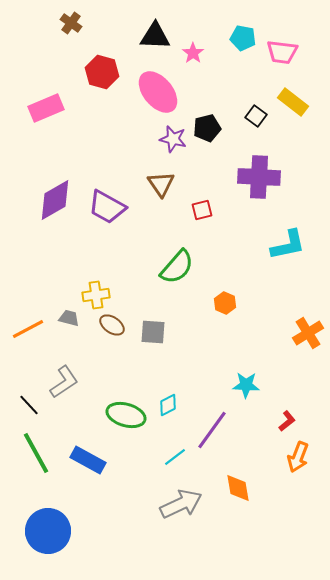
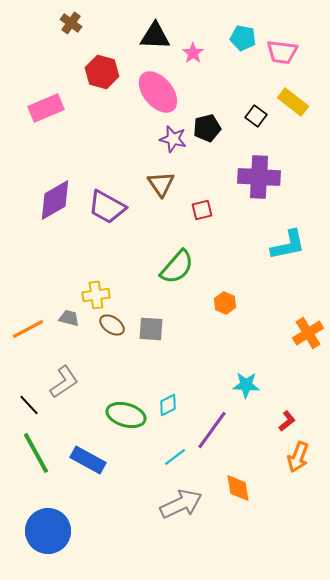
gray square: moved 2 px left, 3 px up
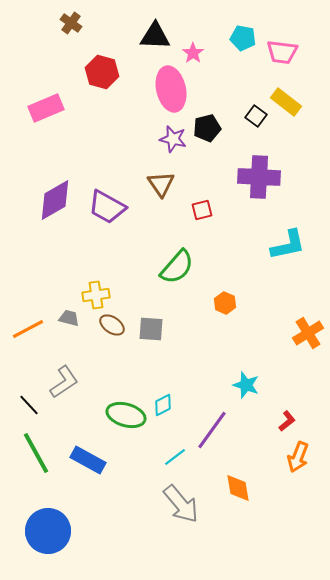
pink ellipse: moved 13 px right, 3 px up; rotated 27 degrees clockwise
yellow rectangle: moved 7 px left
cyan star: rotated 16 degrees clockwise
cyan diamond: moved 5 px left
gray arrow: rotated 75 degrees clockwise
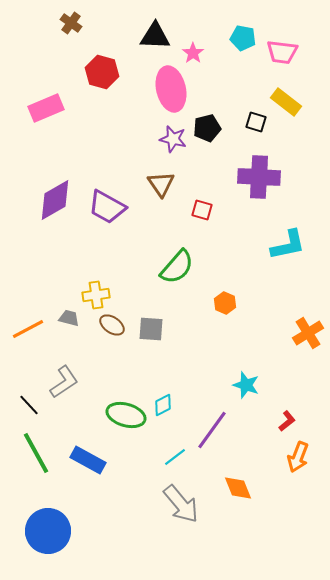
black square: moved 6 px down; rotated 20 degrees counterclockwise
red square: rotated 30 degrees clockwise
orange diamond: rotated 12 degrees counterclockwise
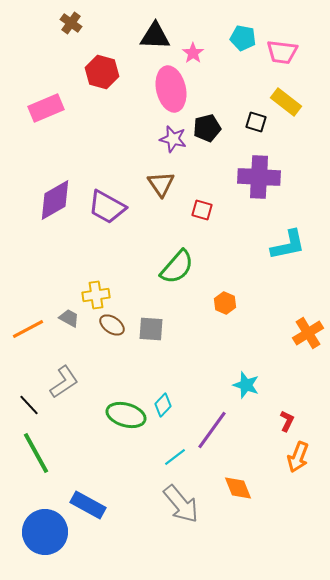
gray trapezoid: rotated 15 degrees clockwise
cyan diamond: rotated 20 degrees counterclockwise
red L-shape: rotated 25 degrees counterclockwise
blue rectangle: moved 45 px down
blue circle: moved 3 px left, 1 px down
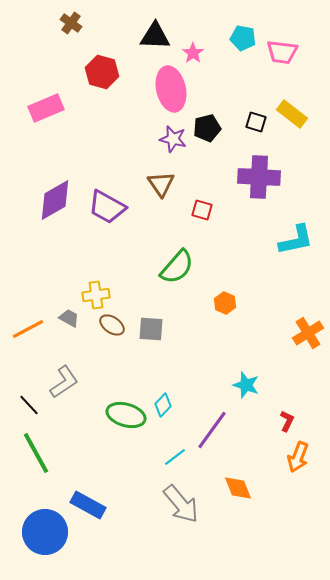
yellow rectangle: moved 6 px right, 12 px down
cyan L-shape: moved 8 px right, 5 px up
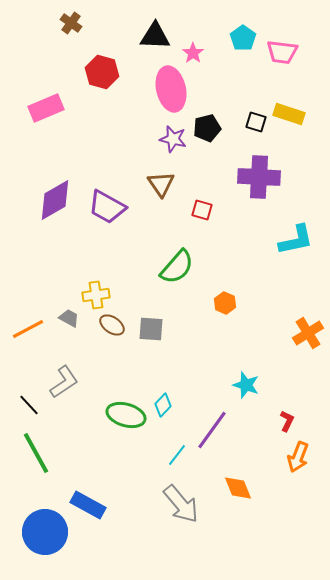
cyan pentagon: rotated 25 degrees clockwise
yellow rectangle: moved 3 px left; rotated 20 degrees counterclockwise
cyan line: moved 2 px right, 2 px up; rotated 15 degrees counterclockwise
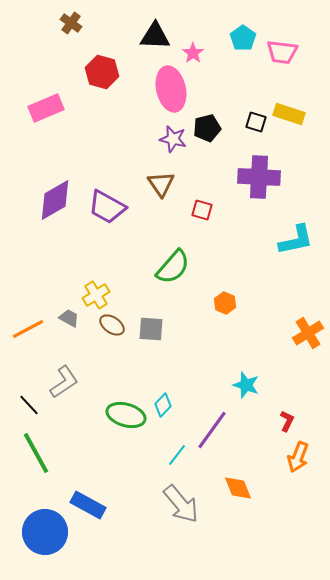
green semicircle: moved 4 px left
yellow cross: rotated 24 degrees counterclockwise
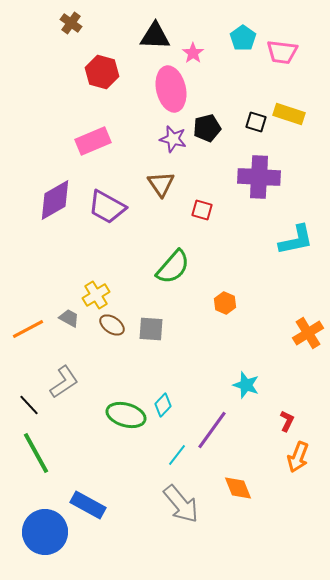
pink rectangle: moved 47 px right, 33 px down
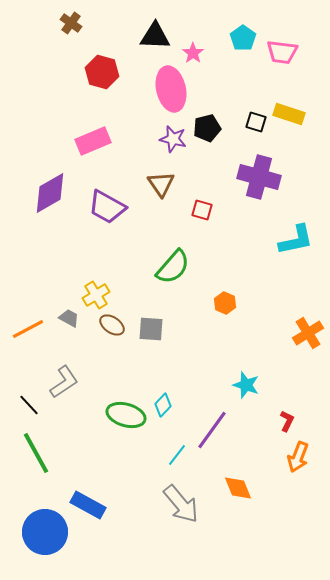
purple cross: rotated 12 degrees clockwise
purple diamond: moved 5 px left, 7 px up
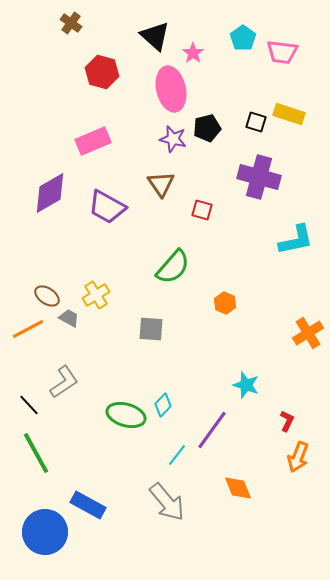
black triangle: rotated 40 degrees clockwise
brown ellipse: moved 65 px left, 29 px up
gray arrow: moved 14 px left, 2 px up
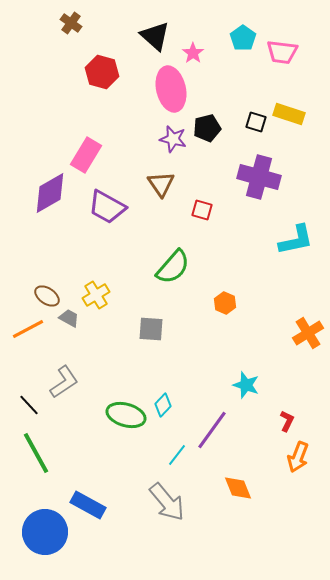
pink rectangle: moved 7 px left, 14 px down; rotated 36 degrees counterclockwise
